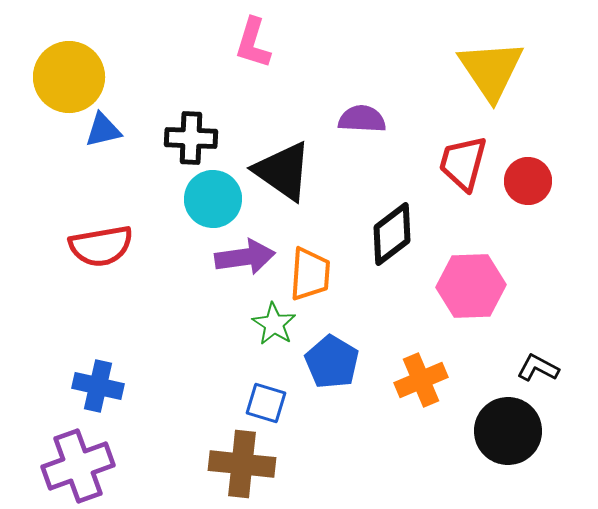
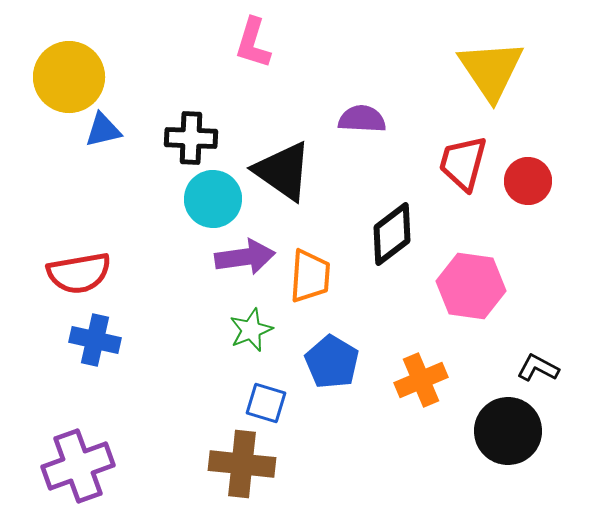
red semicircle: moved 22 px left, 27 px down
orange trapezoid: moved 2 px down
pink hexagon: rotated 10 degrees clockwise
green star: moved 23 px left, 6 px down; rotated 18 degrees clockwise
blue cross: moved 3 px left, 46 px up
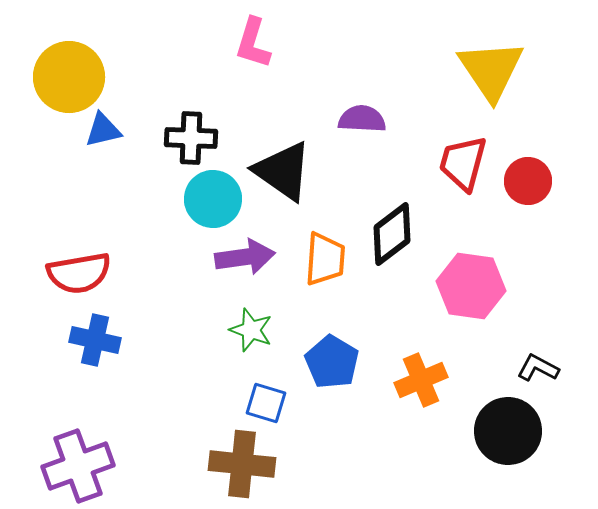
orange trapezoid: moved 15 px right, 17 px up
green star: rotated 30 degrees counterclockwise
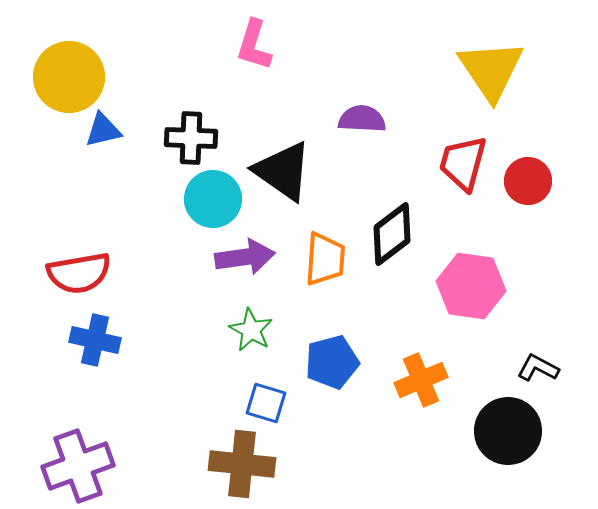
pink L-shape: moved 1 px right, 2 px down
green star: rotated 9 degrees clockwise
blue pentagon: rotated 26 degrees clockwise
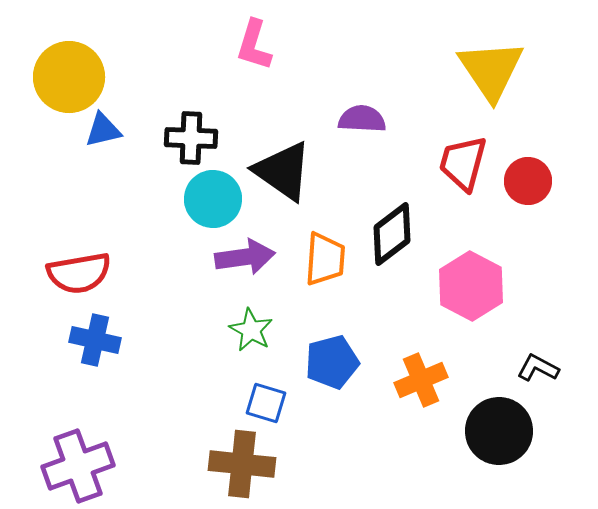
pink hexagon: rotated 20 degrees clockwise
black circle: moved 9 px left
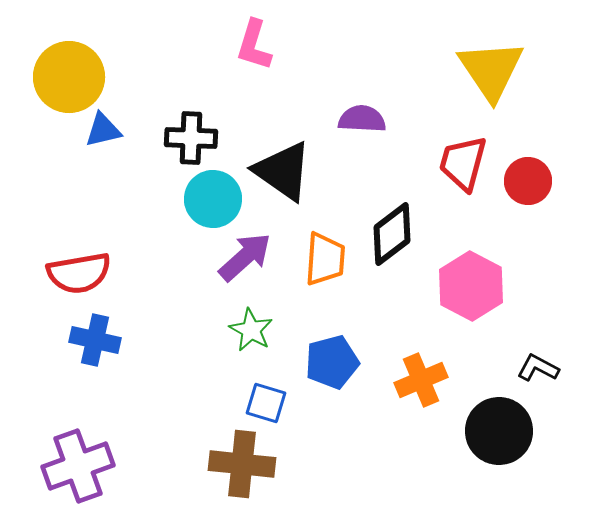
purple arrow: rotated 34 degrees counterclockwise
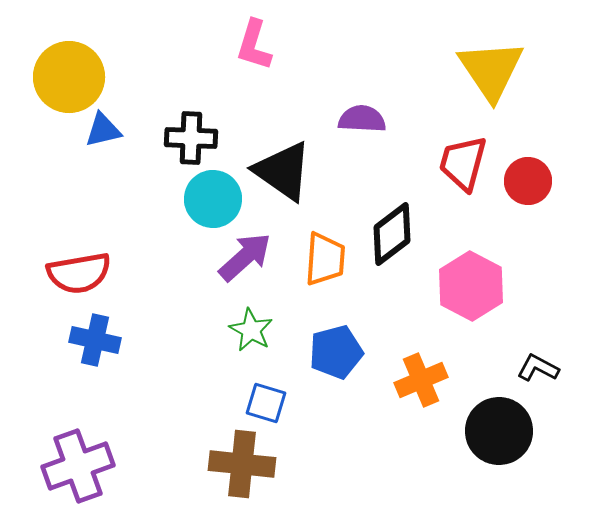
blue pentagon: moved 4 px right, 10 px up
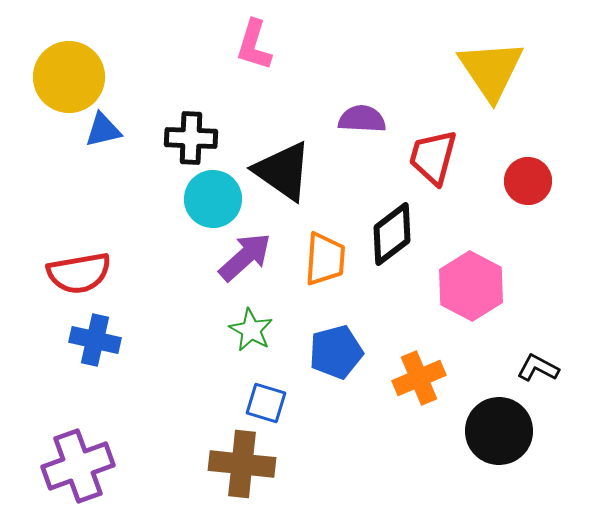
red trapezoid: moved 30 px left, 6 px up
orange cross: moved 2 px left, 2 px up
